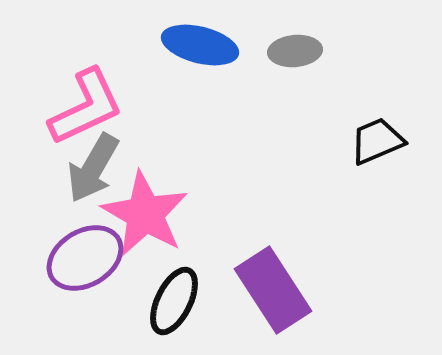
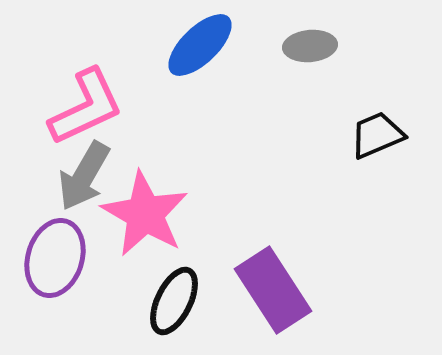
blue ellipse: rotated 58 degrees counterclockwise
gray ellipse: moved 15 px right, 5 px up
black trapezoid: moved 6 px up
gray arrow: moved 9 px left, 8 px down
purple ellipse: moved 30 px left; rotated 42 degrees counterclockwise
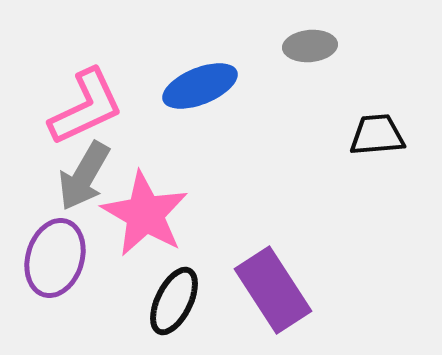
blue ellipse: moved 41 px down; rotated 22 degrees clockwise
black trapezoid: rotated 18 degrees clockwise
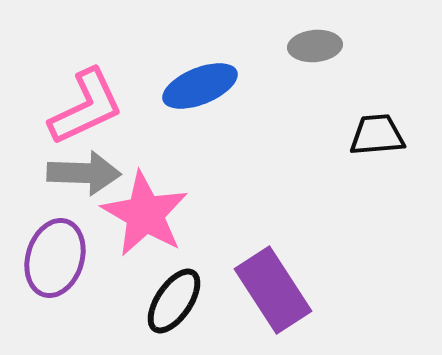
gray ellipse: moved 5 px right
gray arrow: moved 3 px up; rotated 118 degrees counterclockwise
black ellipse: rotated 8 degrees clockwise
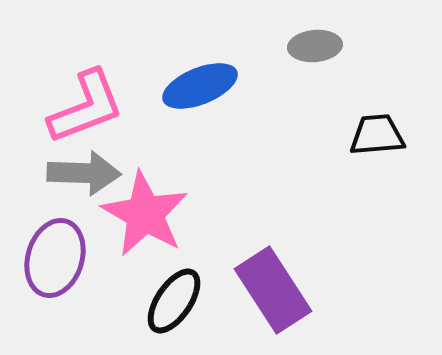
pink L-shape: rotated 4 degrees clockwise
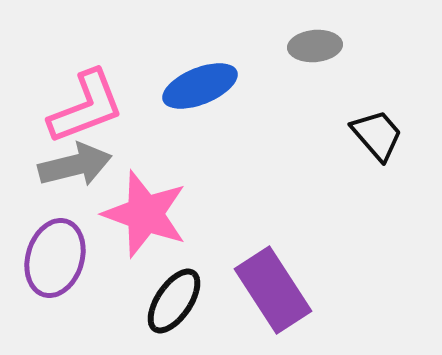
black trapezoid: rotated 54 degrees clockwise
gray arrow: moved 9 px left, 8 px up; rotated 16 degrees counterclockwise
pink star: rotated 10 degrees counterclockwise
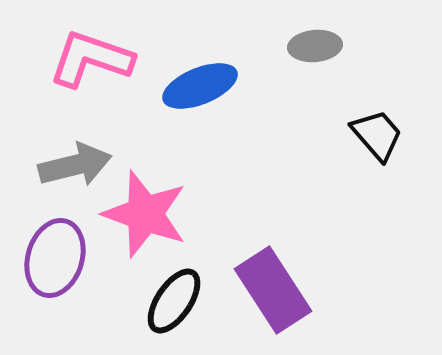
pink L-shape: moved 5 px right, 48 px up; rotated 140 degrees counterclockwise
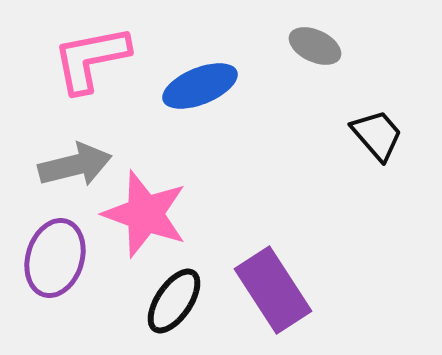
gray ellipse: rotated 30 degrees clockwise
pink L-shape: rotated 30 degrees counterclockwise
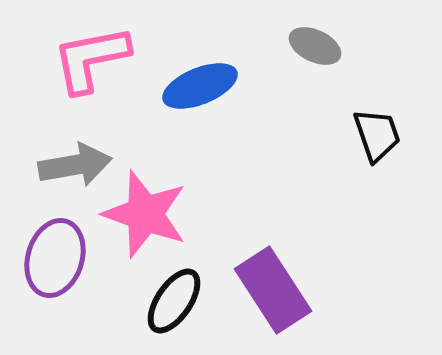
black trapezoid: rotated 22 degrees clockwise
gray arrow: rotated 4 degrees clockwise
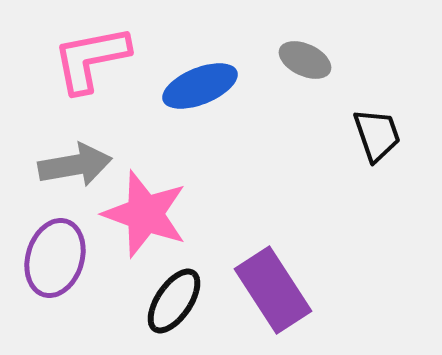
gray ellipse: moved 10 px left, 14 px down
